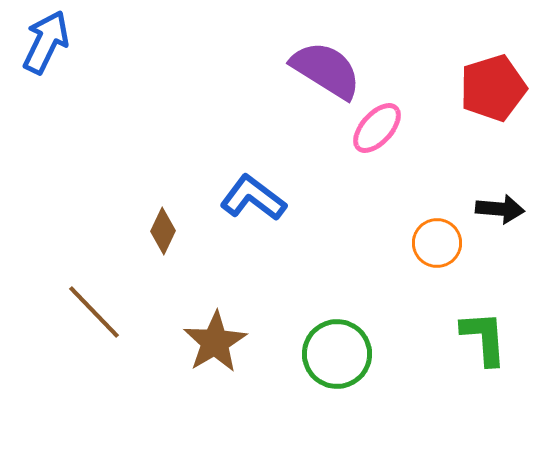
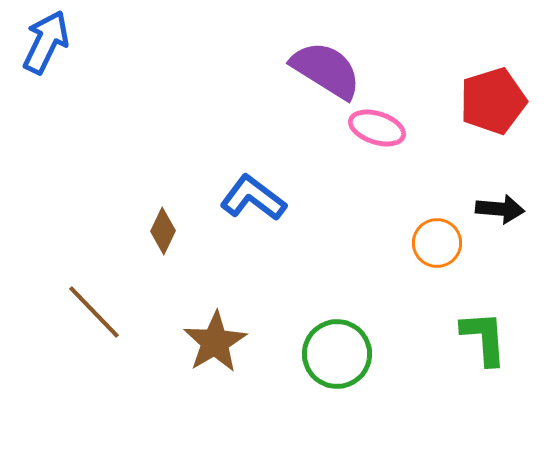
red pentagon: moved 13 px down
pink ellipse: rotated 66 degrees clockwise
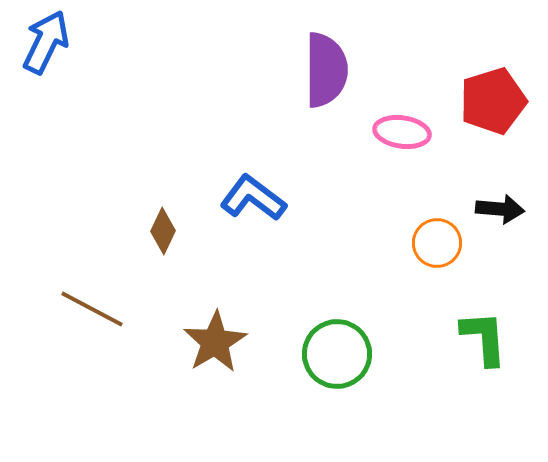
purple semicircle: rotated 58 degrees clockwise
pink ellipse: moved 25 px right, 4 px down; rotated 10 degrees counterclockwise
brown line: moved 2 px left, 3 px up; rotated 18 degrees counterclockwise
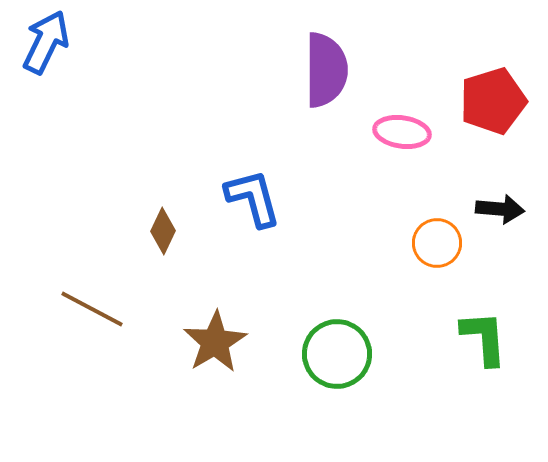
blue L-shape: rotated 38 degrees clockwise
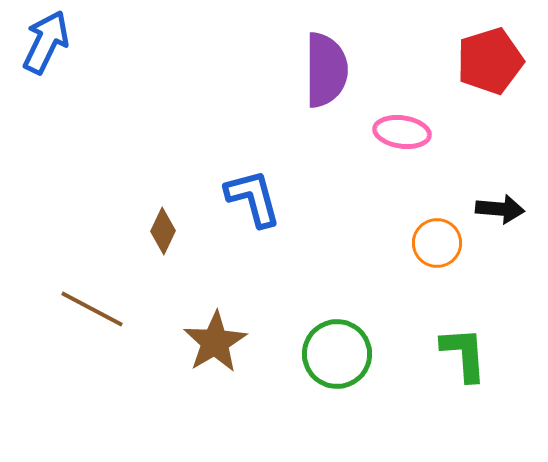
red pentagon: moved 3 px left, 40 px up
green L-shape: moved 20 px left, 16 px down
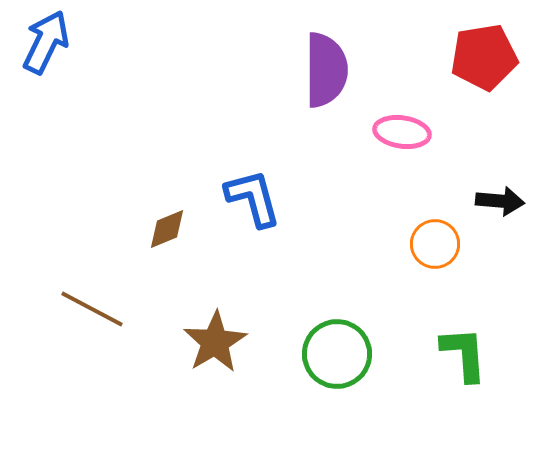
red pentagon: moved 6 px left, 4 px up; rotated 8 degrees clockwise
black arrow: moved 8 px up
brown diamond: moved 4 px right, 2 px up; rotated 42 degrees clockwise
orange circle: moved 2 px left, 1 px down
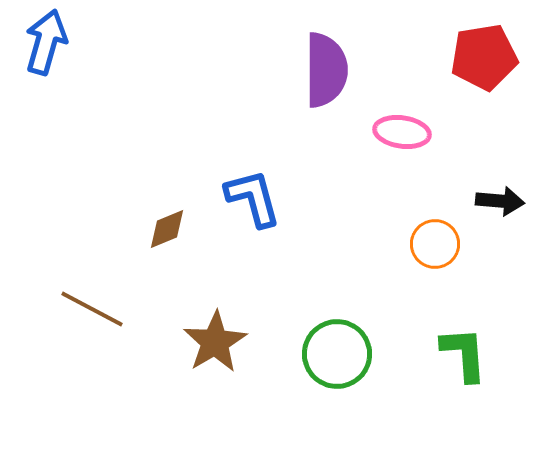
blue arrow: rotated 10 degrees counterclockwise
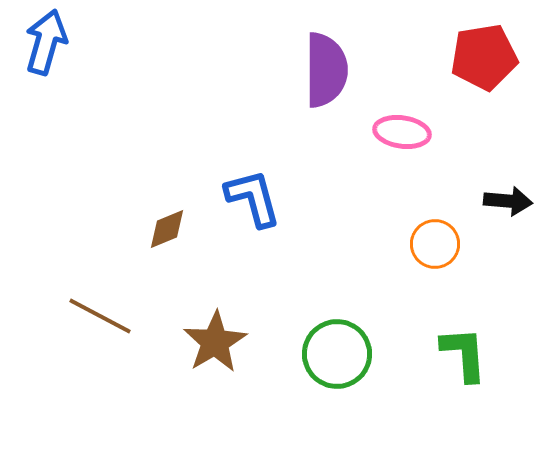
black arrow: moved 8 px right
brown line: moved 8 px right, 7 px down
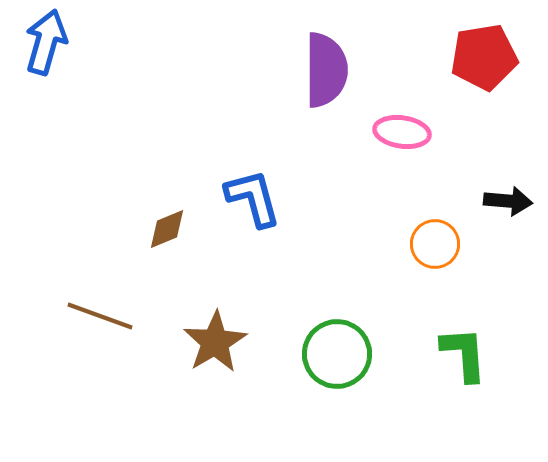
brown line: rotated 8 degrees counterclockwise
